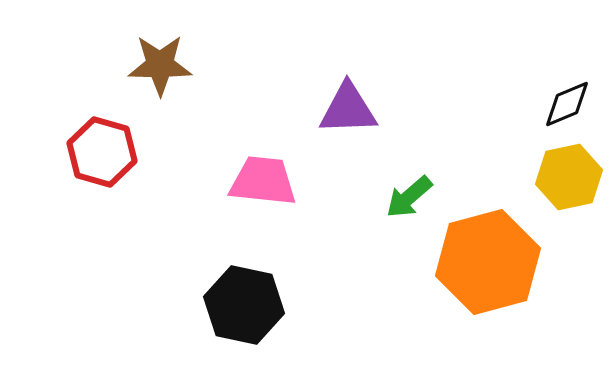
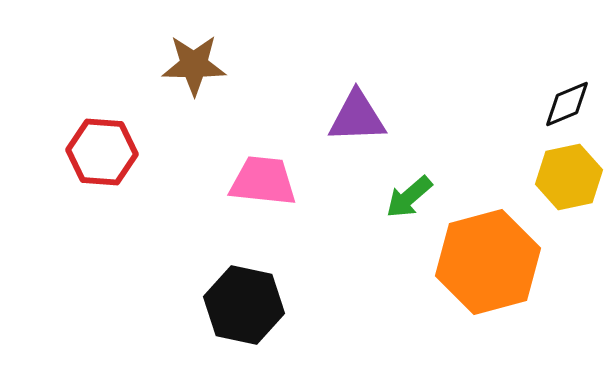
brown star: moved 34 px right
purple triangle: moved 9 px right, 8 px down
red hexagon: rotated 12 degrees counterclockwise
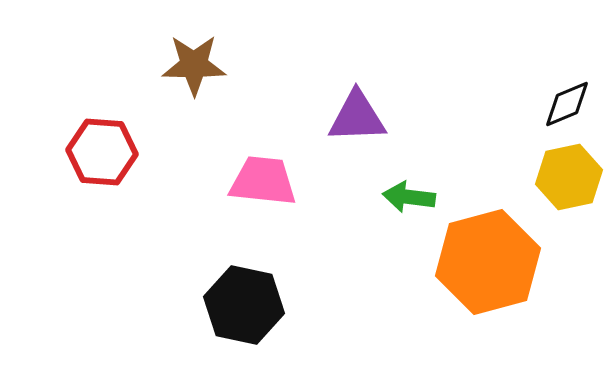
green arrow: rotated 48 degrees clockwise
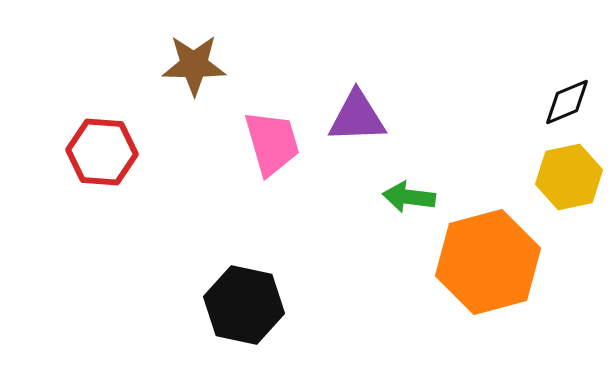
black diamond: moved 2 px up
pink trapezoid: moved 9 px right, 38 px up; rotated 68 degrees clockwise
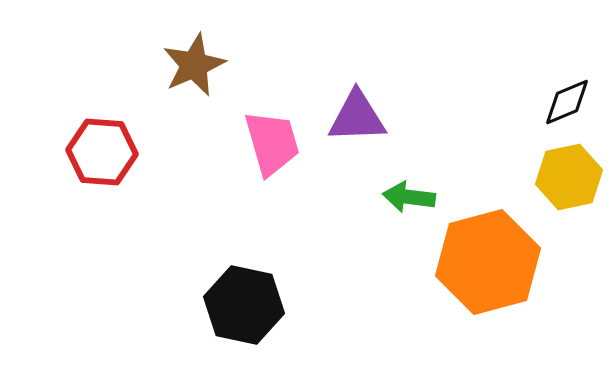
brown star: rotated 24 degrees counterclockwise
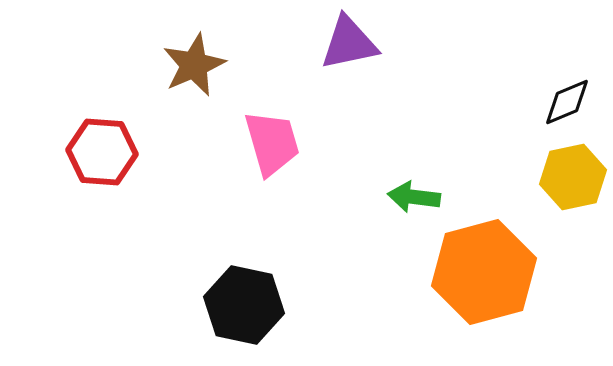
purple triangle: moved 8 px left, 74 px up; rotated 10 degrees counterclockwise
yellow hexagon: moved 4 px right
green arrow: moved 5 px right
orange hexagon: moved 4 px left, 10 px down
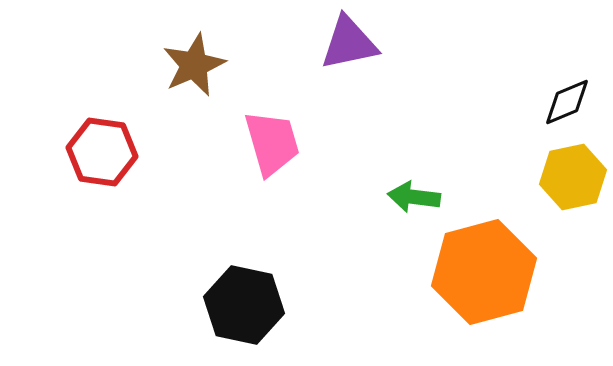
red hexagon: rotated 4 degrees clockwise
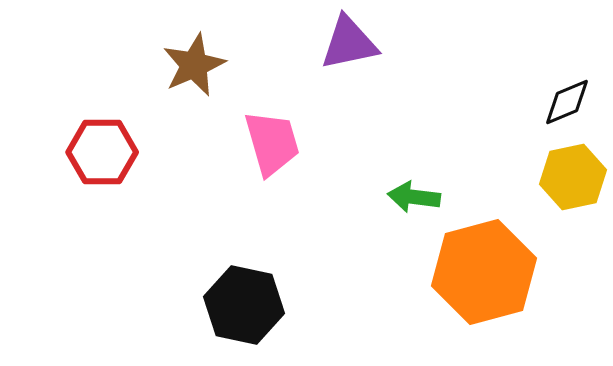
red hexagon: rotated 8 degrees counterclockwise
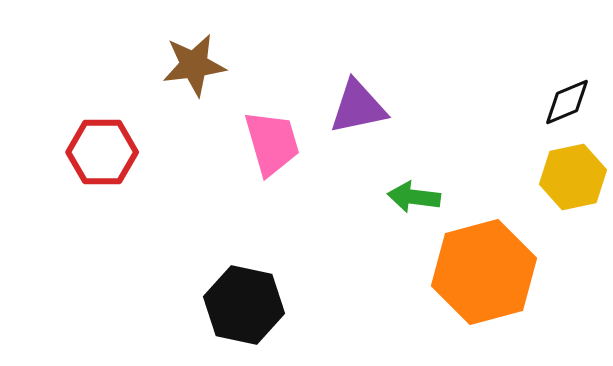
purple triangle: moved 9 px right, 64 px down
brown star: rotated 16 degrees clockwise
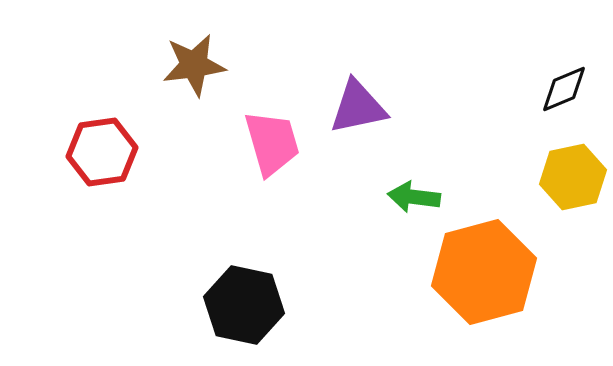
black diamond: moved 3 px left, 13 px up
red hexagon: rotated 8 degrees counterclockwise
